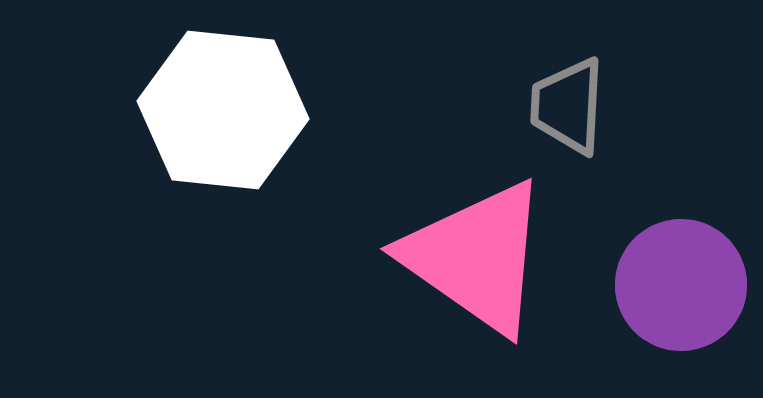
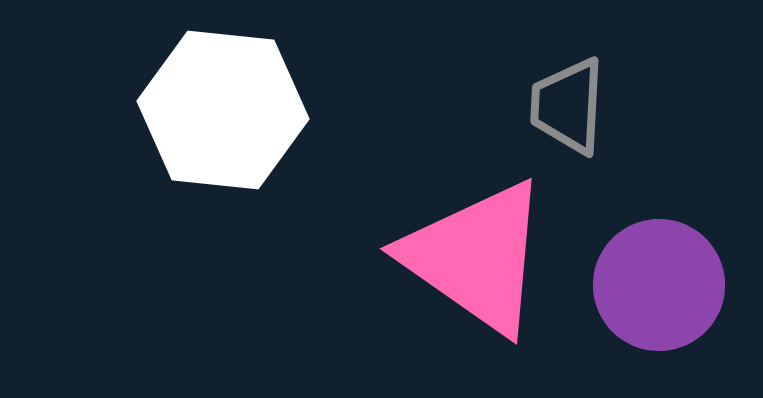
purple circle: moved 22 px left
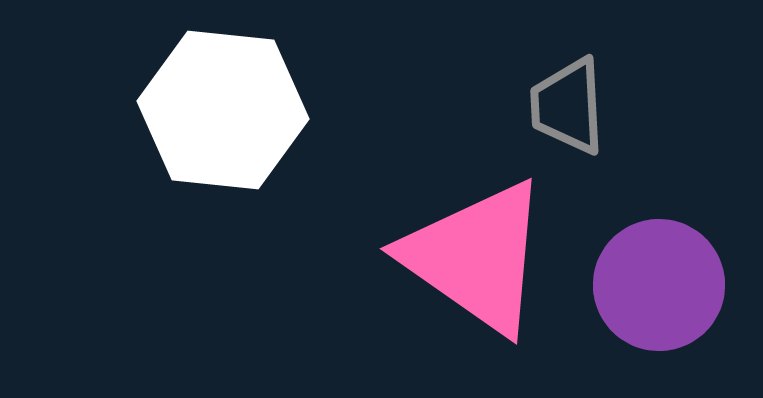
gray trapezoid: rotated 6 degrees counterclockwise
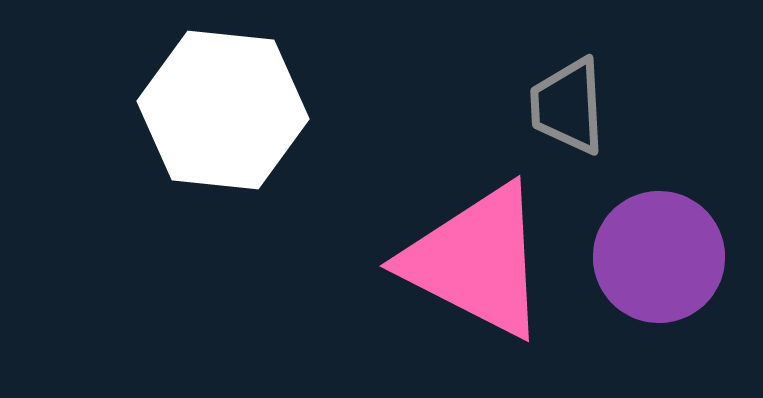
pink triangle: moved 4 px down; rotated 8 degrees counterclockwise
purple circle: moved 28 px up
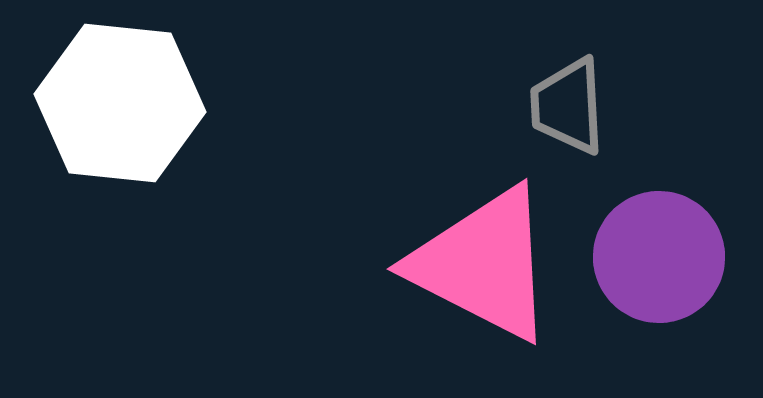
white hexagon: moved 103 px left, 7 px up
pink triangle: moved 7 px right, 3 px down
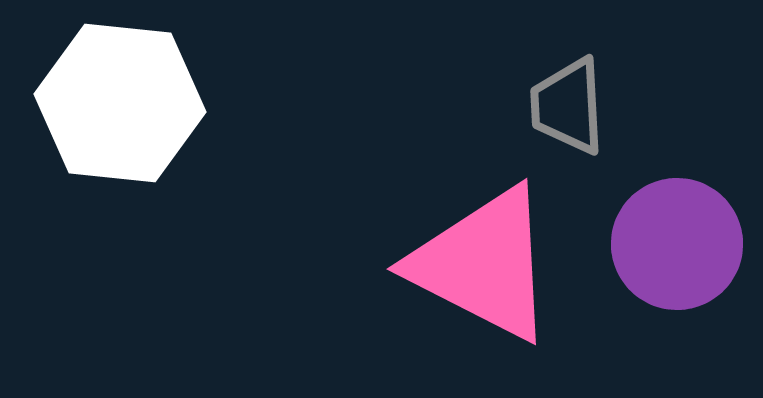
purple circle: moved 18 px right, 13 px up
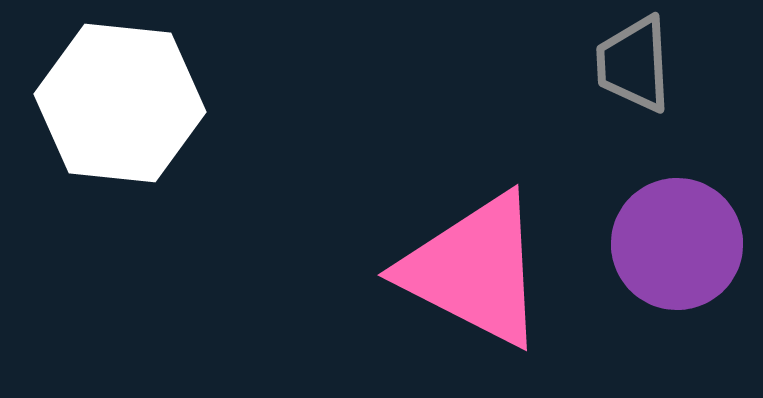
gray trapezoid: moved 66 px right, 42 px up
pink triangle: moved 9 px left, 6 px down
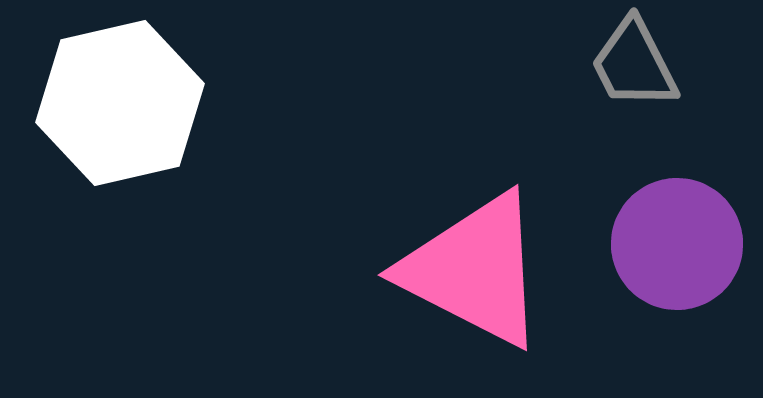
gray trapezoid: rotated 24 degrees counterclockwise
white hexagon: rotated 19 degrees counterclockwise
